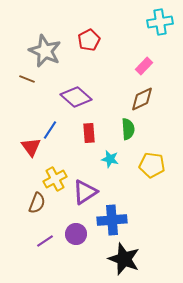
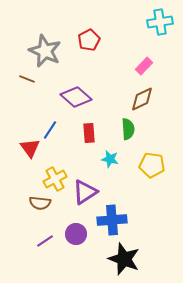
red triangle: moved 1 px left, 1 px down
brown semicircle: moved 3 px right; rotated 75 degrees clockwise
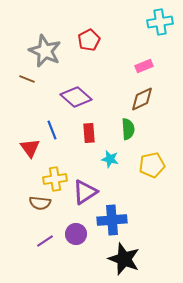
pink rectangle: rotated 24 degrees clockwise
blue line: moved 2 px right; rotated 54 degrees counterclockwise
yellow pentagon: rotated 20 degrees counterclockwise
yellow cross: rotated 20 degrees clockwise
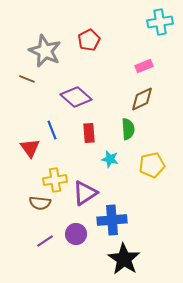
yellow cross: moved 1 px down
purple triangle: moved 1 px down
black star: rotated 12 degrees clockwise
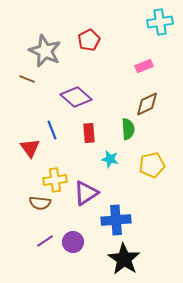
brown diamond: moved 5 px right, 5 px down
purple triangle: moved 1 px right
blue cross: moved 4 px right
purple circle: moved 3 px left, 8 px down
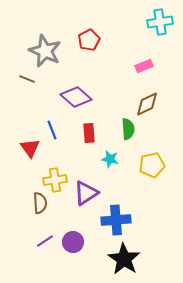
brown semicircle: rotated 100 degrees counterclockwise
